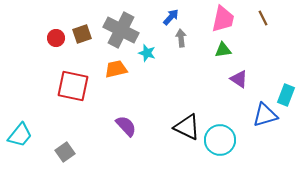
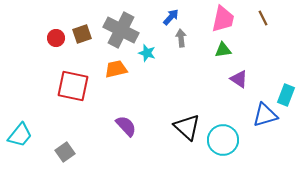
black triangle: rotated 16 degrees clockwise
cyan circle: moved 3 px right
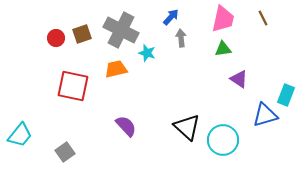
green triangle: moved 1 px up
